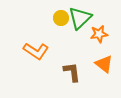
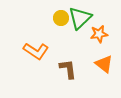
brown L-shape: moved 4 px left, 3 px up
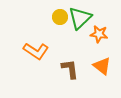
yellow circle: moved 1 px left, 1 px up
orange star: rotated 18 degrees clockwise
orange triangle: moved 2 px left, 2 px down
brown L-shape: moved 2 px right
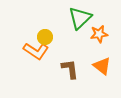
yellow circle: moved 15 px left, 20 px down
orange star: rotated 18 degrees counterclockwise
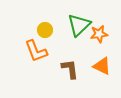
green triangle: moved 1 px left, 7 px down
yellow circle: moved 7 px up
orange L-shape: rotated 35 degrees clockwise
orange triangle: rotated 12 degrees counterclockwise
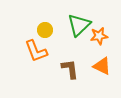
orange star: moved 2 px down
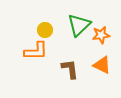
orange star: moved 2 px right, 1 px up
orange L-shape: rotated 70 degrees counterclockwise
orange triangle: moved 1 px up
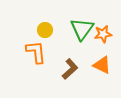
green triangle: moved 3 px right, 4 px down; rotated 10 degrees counterclockwise
orange star: moved 2 px right, 1 px up
orange L-shape: moved 1 px down; rotated 95 degrees counterclockwise
brown L-shape: rotated 55 degrees clockwise
